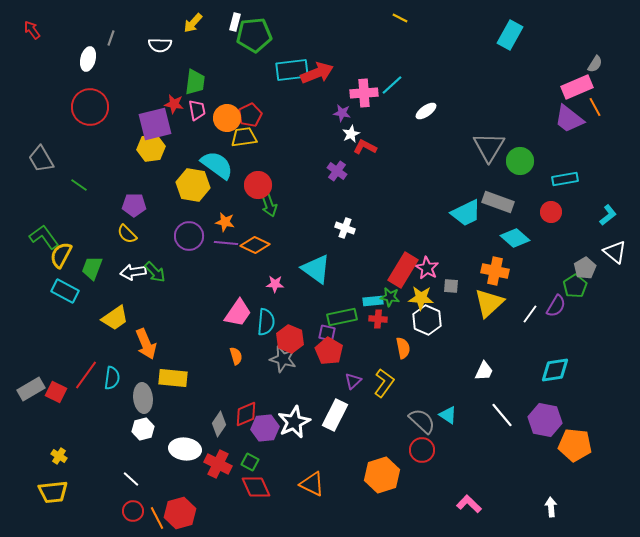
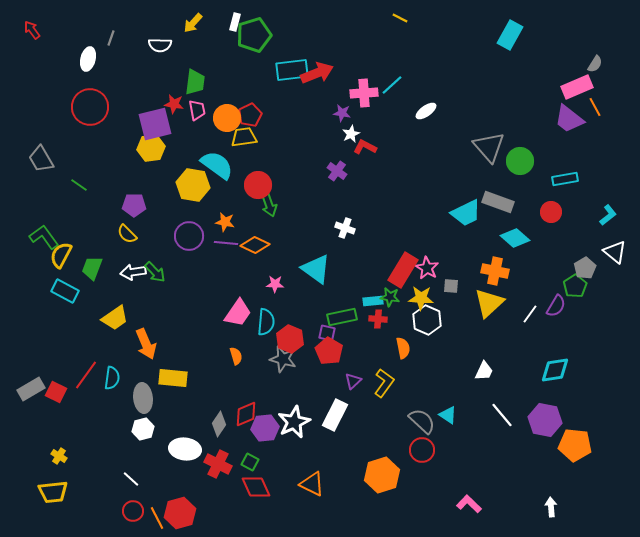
green pentagon at (254, 35): rotated 12 degrees counterclockwise
gray triangle at (489, 147): rotated 12 degrees counterclockwise
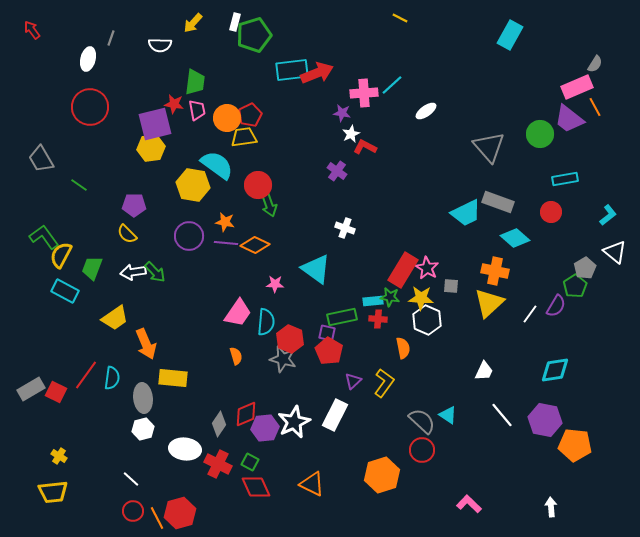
green circle at (520, 161): moved 20 px right, 27 px up
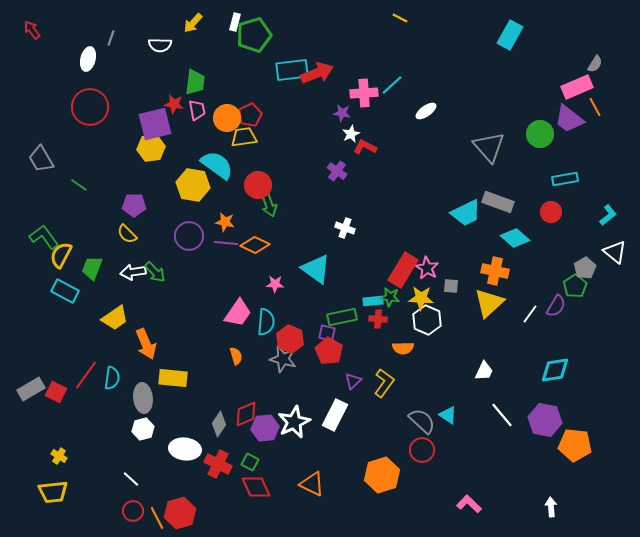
orange semicircle at (403, 348): rotated 100 degrees clockwise
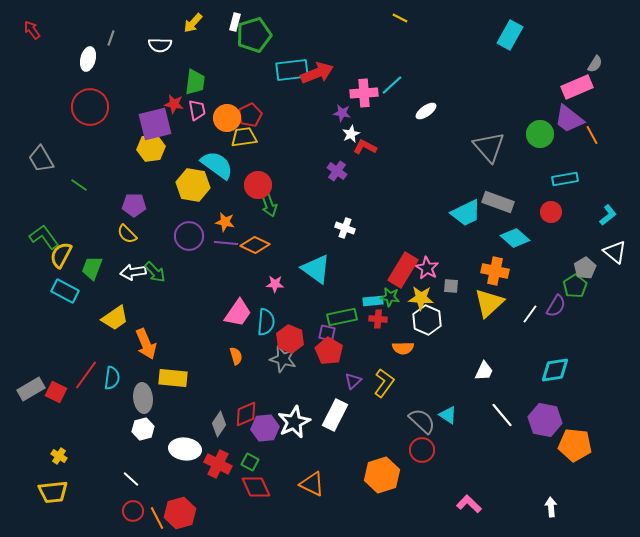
orange line at (595, 107): moved 3 px left, 28 px down
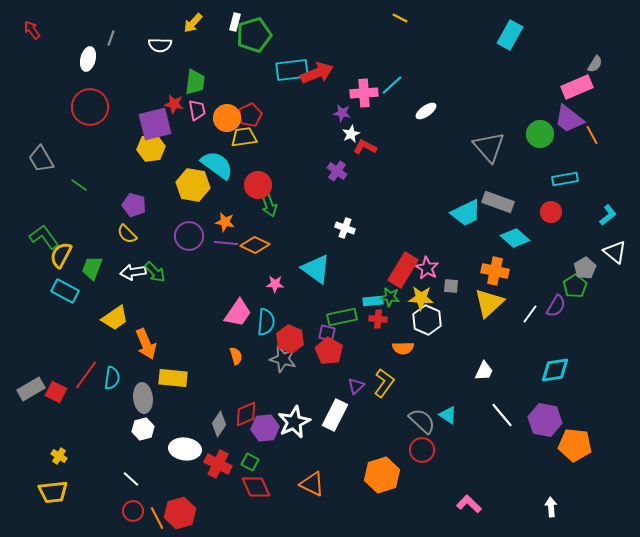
purple pentagon at (134, 205): rotated 15 degrees clockwise
purple triangle at (353, 381): moved 3 px right, 5 px down
